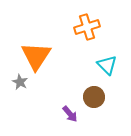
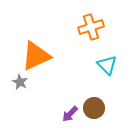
orange cross: moved 4 px right
orange triangle: rotated 32 degrees clockwise
brown circle: moved 11 px down
purple arrow: rotated 84 degrees clockwise
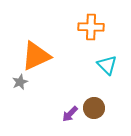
orange cross: rotated 20 degrees clockwise
gray star: rotated 21 degrees clockwise
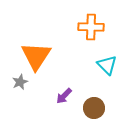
orange triangle: rotated 32 degrees counterclockwise
purple arrow: moved 6 px left, 18 px up
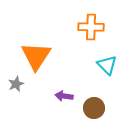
gray star: moved 4 px left, 2 px down
purple arrow: rotated 54 degrees clockwise
